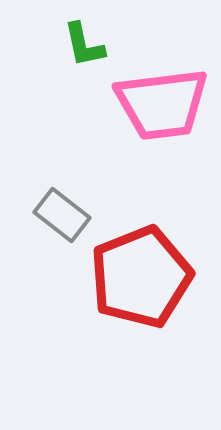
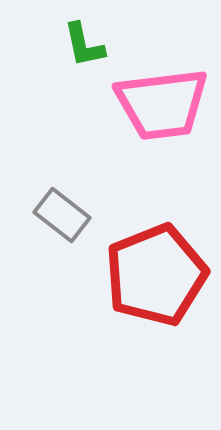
red pentagon: moved 15 px right, 2 px up
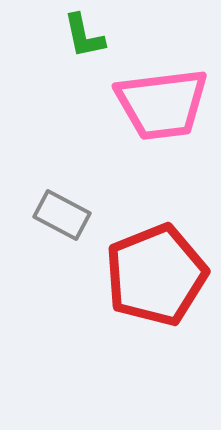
green L-shape: moved 9 px up
gray rectangle: rotated 10 degrees counterclockwise
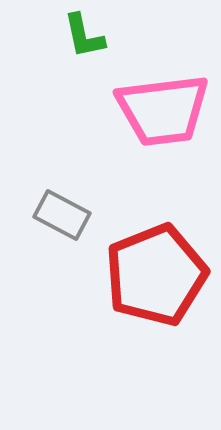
pink trapezoid: moved 1 px right, 6 px down
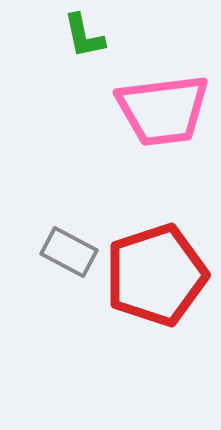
gray rectangle: moved 7 px right, 37 px down
red pentagon: rotated 4 degrees clockwise
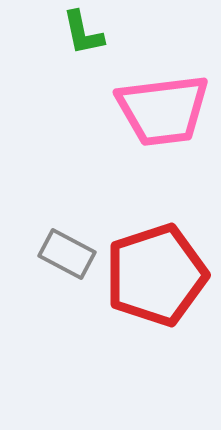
green L-shape: moved 1 px left, 3 px up
gray rectangle: moved 2 px left, 2 px down
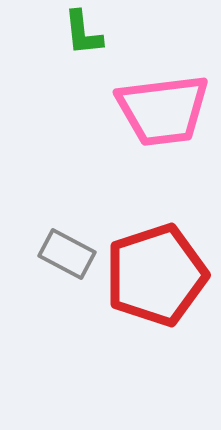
green L-shape: rotated 6 degrees clockwise
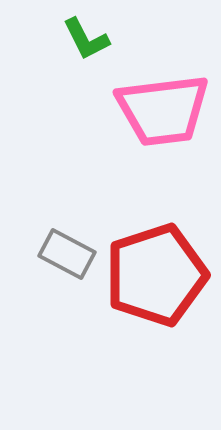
green L-shape: moved 3 px right, 6 px down; rotated 21 degrees counterclockwise
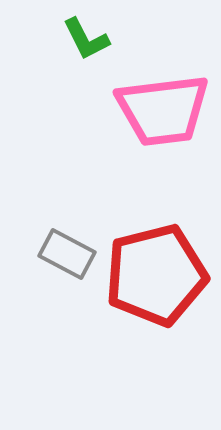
red pentagon: rotated 4 degrees clockwise
